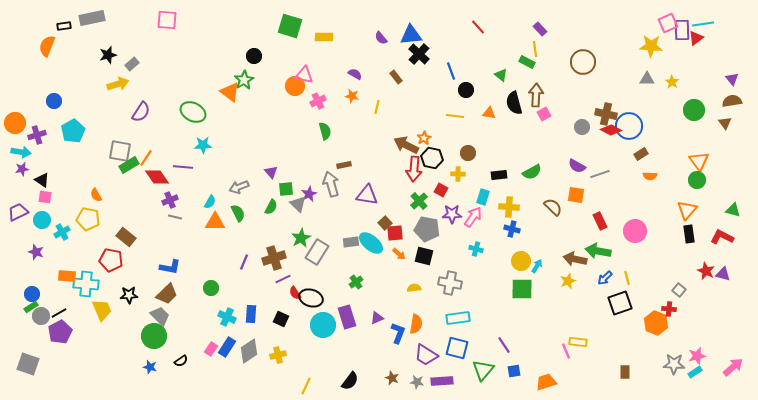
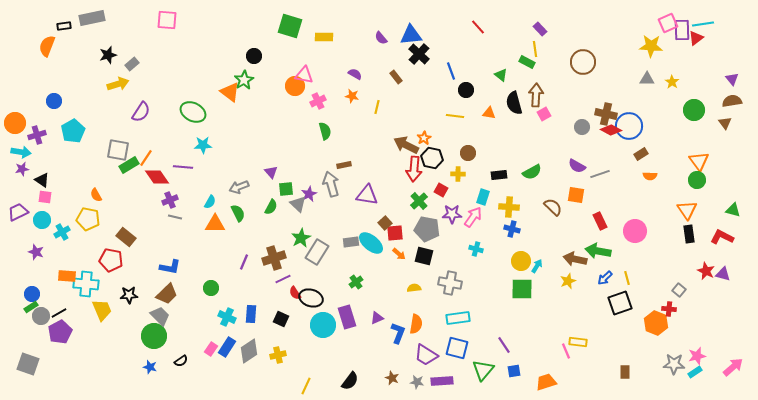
gray square at (120, 151): moved 2 px left, 1 px up
orange triangle at (687, 210): rotated 15 degrees counterclockwise
orange triangle at (215, 222): moved 2 px down
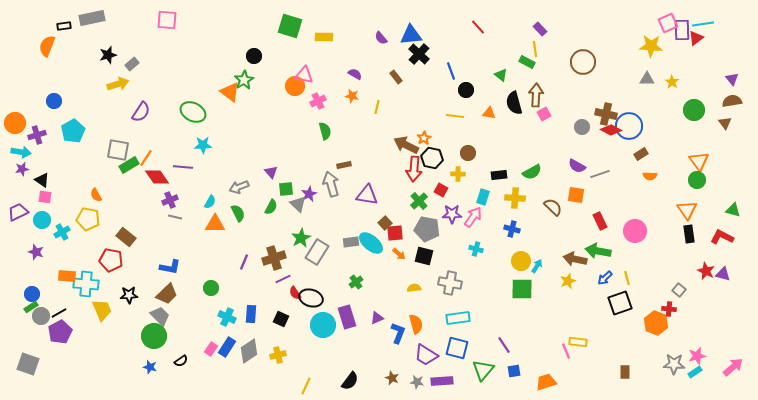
yellow cross at (509, 207): moved 6 px right, 9 px up
orange semicircle at (416, 324): rotated 24 degrees counterclockwise
